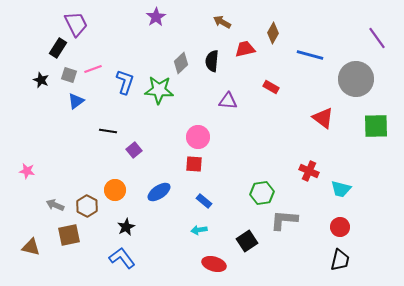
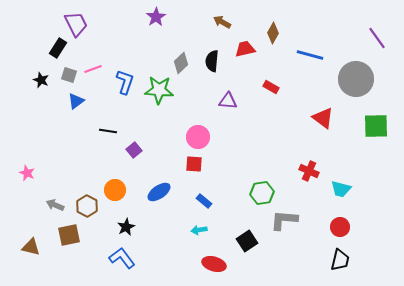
pink star at (27, 171): moved 2 px down; rotated 14 degrees clockwise
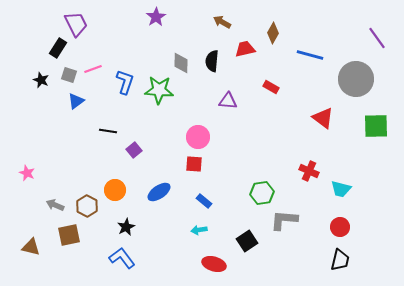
gray diamond at (181, 63): rotated 45 degrees counterclockwise
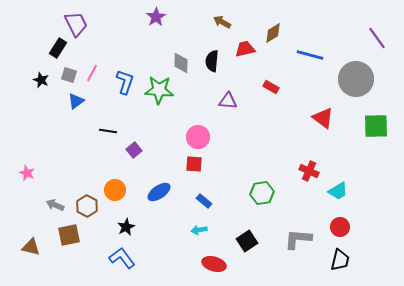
brown diamond at (273, 33): rotated 30 degrees clockwise
pink line at (93, 69): moved 1 px left, 4 px down; rotated 42 degrees counterclockwise
cyan trapezoid at (341, 189): moved 3 px left, 2 px down; rotated 45 degrees counterclockwise
gray L-shape at (284, 220): moved 14 px right, 19 px down
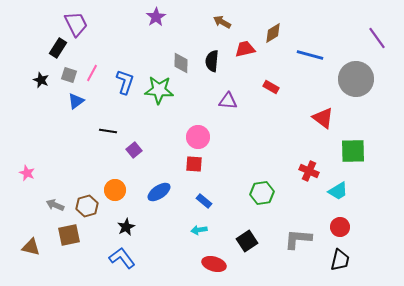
green square at (376, 126): moved 23 px left, 25 px down
brown hexagon at (87, 206): rotated 15 degrees clockwise
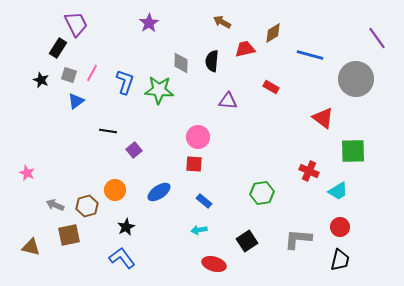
purple star at (156, 17): moved 7 px left, 6 px down
